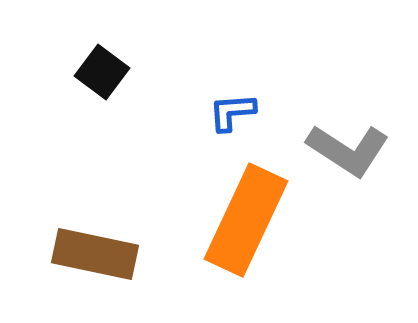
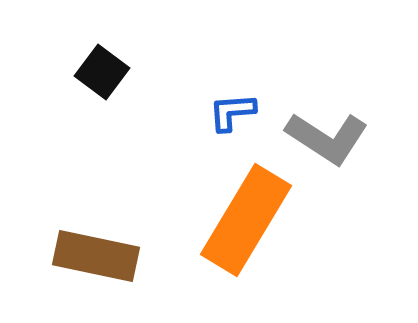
gray L-shape: moved 21 px left, 12 px up
orange rectangle: rotated 6 degrees clockwise
brown rectangle: moved 1 px right, 2 px down
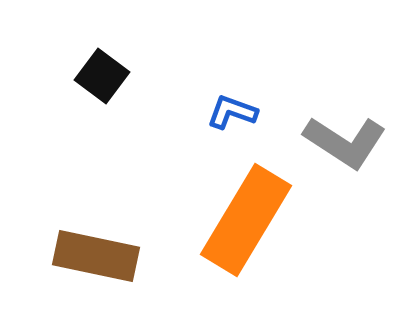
black square: moved 4 px down
blue L-shape: rotated 24 degrees clockwise
gray L-shape: moved 18 px right, 4 px down
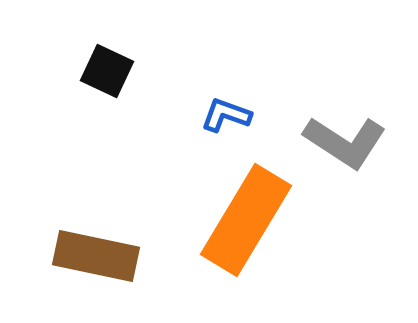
black square: moved 5 px right, 5 px up; rotated 12 degrees counterclockwise
blue L-shape: moved 6 px left, 3 px down
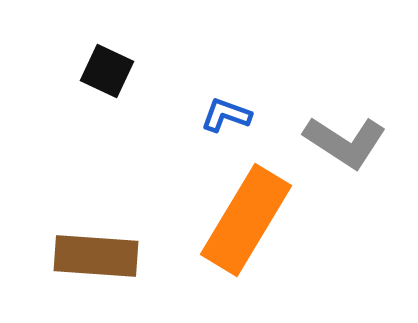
brown rectangle: rotated 8 degrees counterclockwise
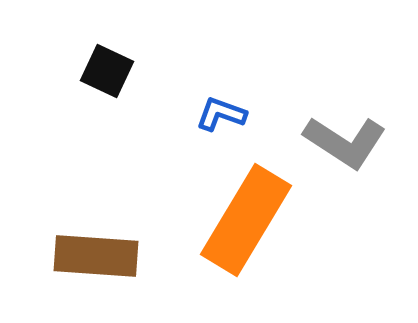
blue L-shape: moved 5 px left, 1 px up
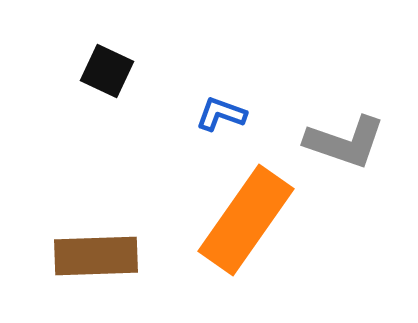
gray L-shape: rotated 14 degrees counterclockwise
orange rectangle: rotated 4 degrees clockwise
brown rectangle: rotated 6 degrees counterclockwise
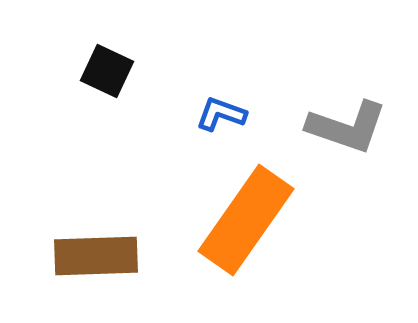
gray L-shape: moved 2 px right, 15 px up
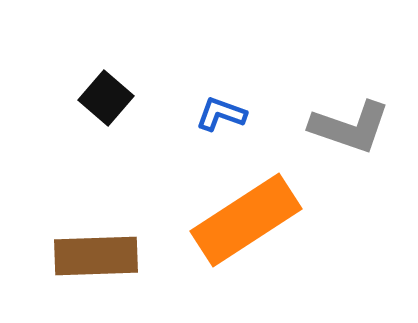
black square: moved 1 px left, 27 px down; rotated 16 degrees clockwise
gray L-shape: moved 3 px right
orange rectangle: rotated 22 degrees clockwise
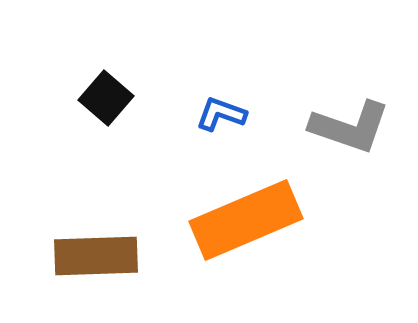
orange rectangle: rotated 10 degrees clockwise
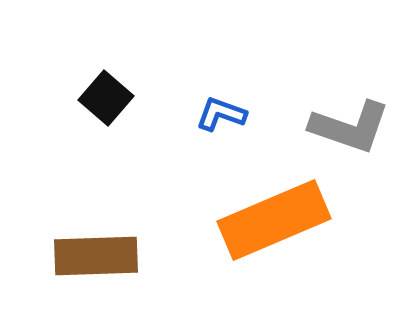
orange rectangle: moved 28 px right
